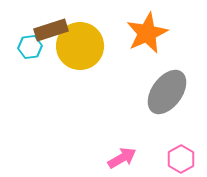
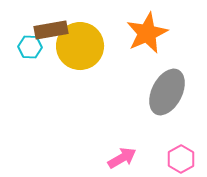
brown rectangle: rotated 8 degrees clockwise
cyan hexagon: rotated 10 degrees clockwise
gray ellipse: rotated 9 degrees counterclockwise
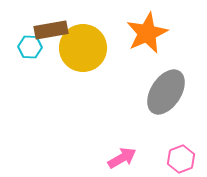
yellow circle: moved 3 px right, 2 px down
gray ellipse: moved 1 px left; rotated 6 degrees clockwise
pink hexagon: rotated 8 degrees clockwise
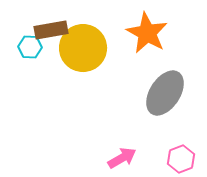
orange star: rotated 18 degrees counterclockwise
gray ellipse: moved 1 px left, 1 px down
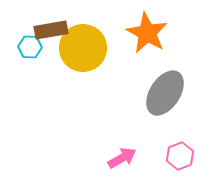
pink hexagon: moved 1 px left, 3 px up
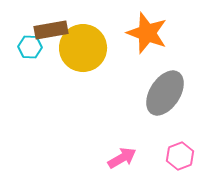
orange star: rotated 9 degrees counterclockwise
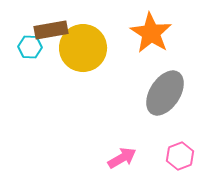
orange star: moved 4 px right; rotated 12 degrees clockwise
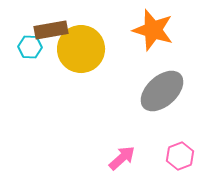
orange star: moved 2 px right, 3 px up; rotated 15 degrees counterclockwise
yellow circle: moved 2 px left, 1 px down
gray ellipse: moved 3 px left, 2 px up; rotated 15 degrees clockwise
pink arrow: rotated 12 degrees counterclockwise
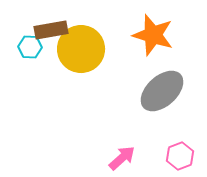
orange star: moved 5 px down
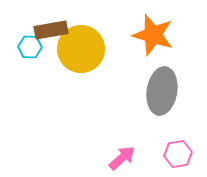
gray ellipse: rotated 39 degrees counterclockwise
pink hexagon: moved 2 px left, 2 px up; rotated 12 degrees clockwise
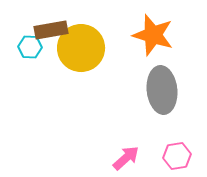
yellow circle: moved 1 px up
gray ellipse: moved 1 px up; rotated 15 degrees counterclockwise
pink hexagon: moved 1 px left, 2 px down
pink arrow: moved 4 px right
